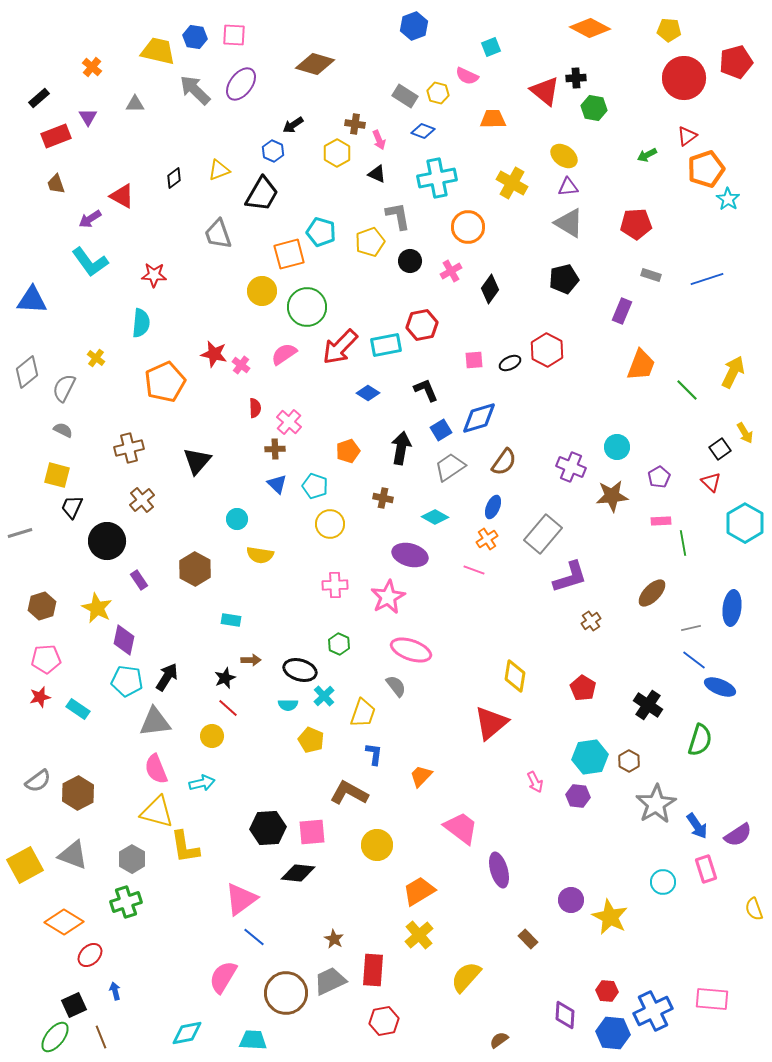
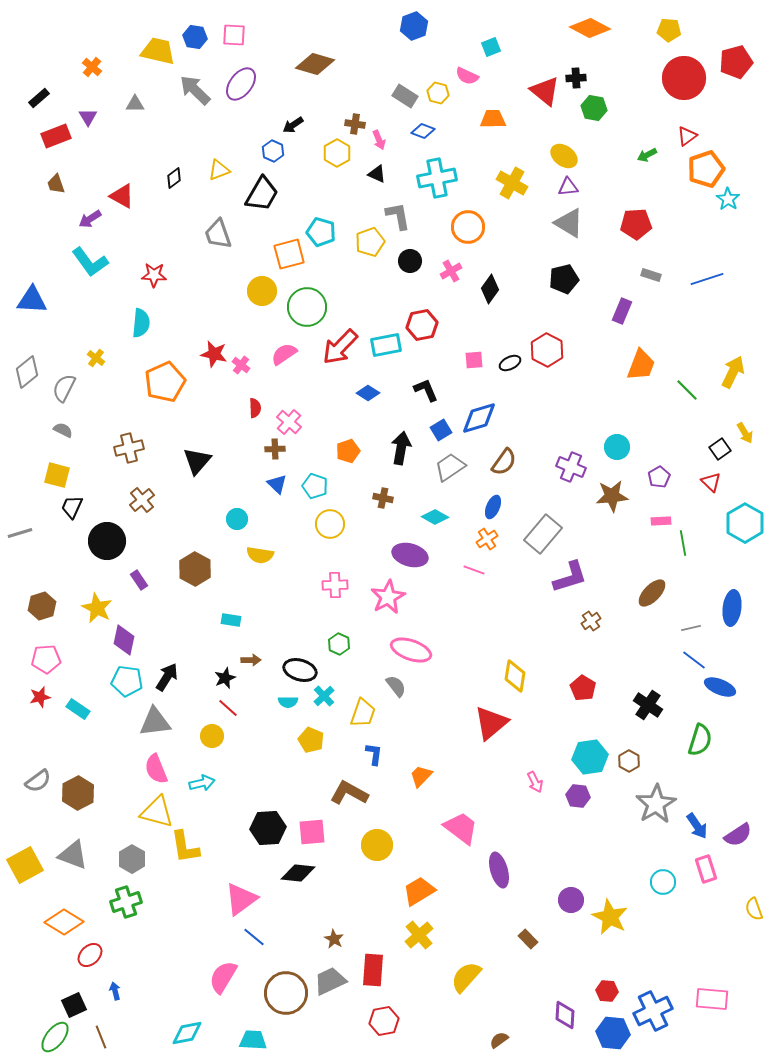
cyan semicircle at (288, 705): moved 3 px up
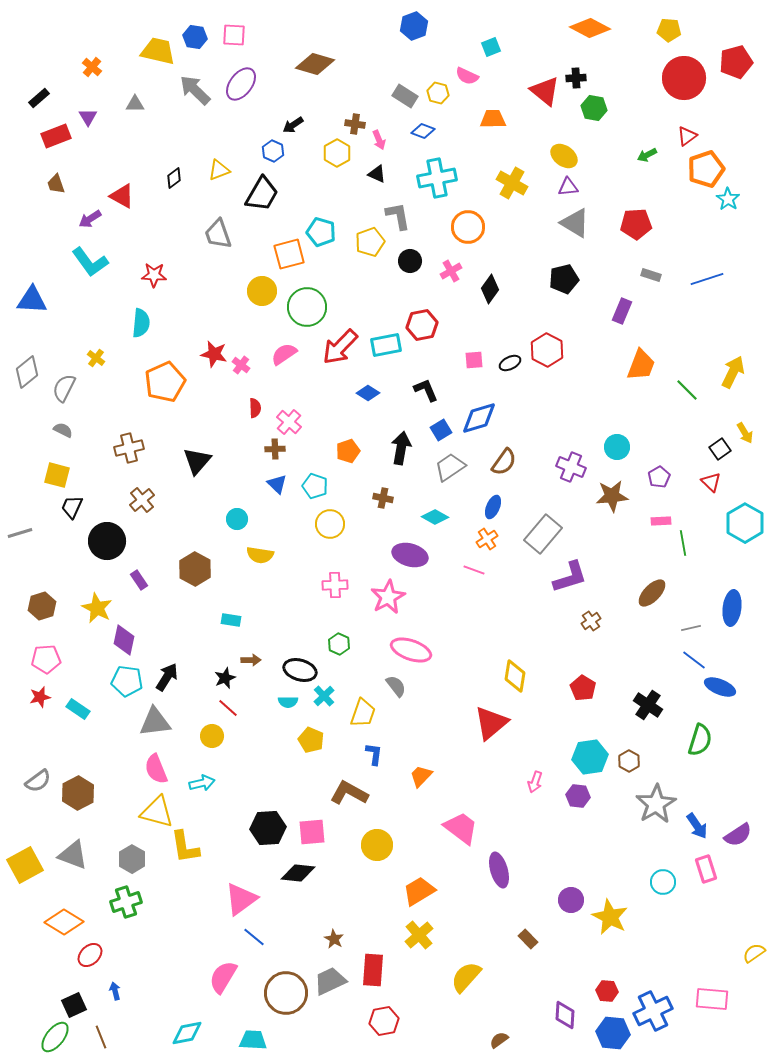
gray triangle at (569, 223): moved 6 px right
pink arrow at (535, 782): rotated 45 degrees clockwise
yellow semicircle at (754, 909): moved 44 px down; rotated 75 degrees clockwise
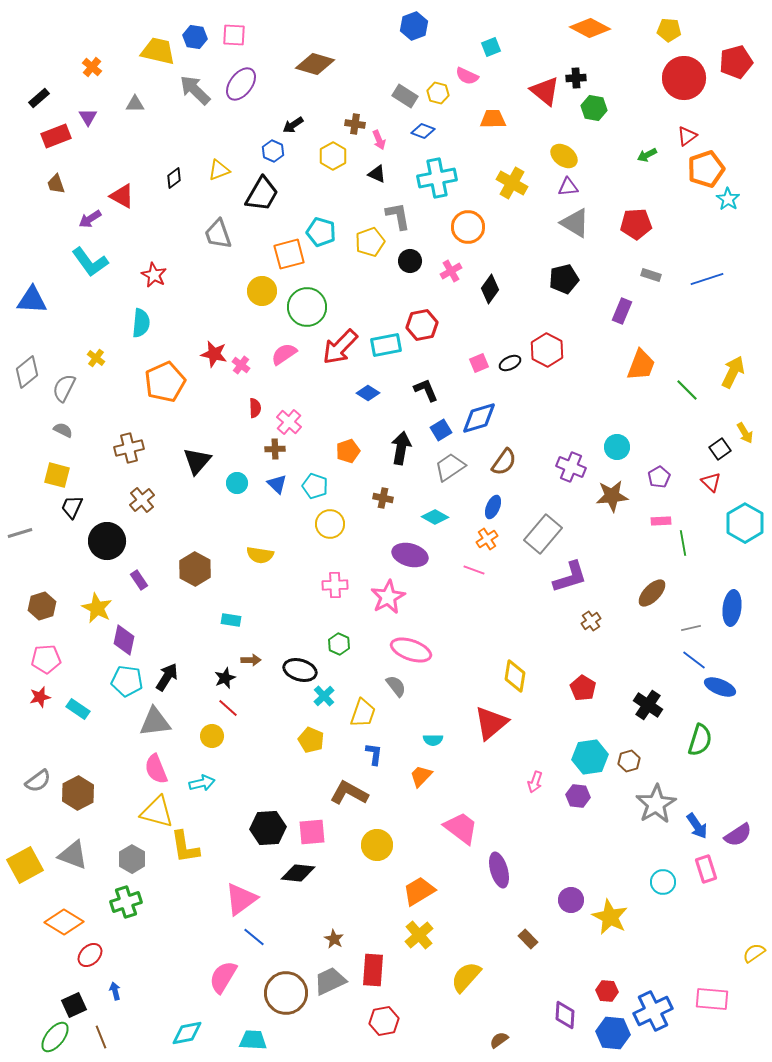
yellow hexagon at (337, 153): moved 4 px left, 3 px down
red star at (154, 275): rotated 25 degrees clockwise
pink square at (474, 360): moved 5 px right, 3 px down; rotated 18 degrees counterclockwise
cyan circle at (237, 519): moved 36 px up
cyan semicircle at (288, 702): moved 145 px right, 38 px down
brown hexagon at (629, 761): rotated 15 degrees clockwise
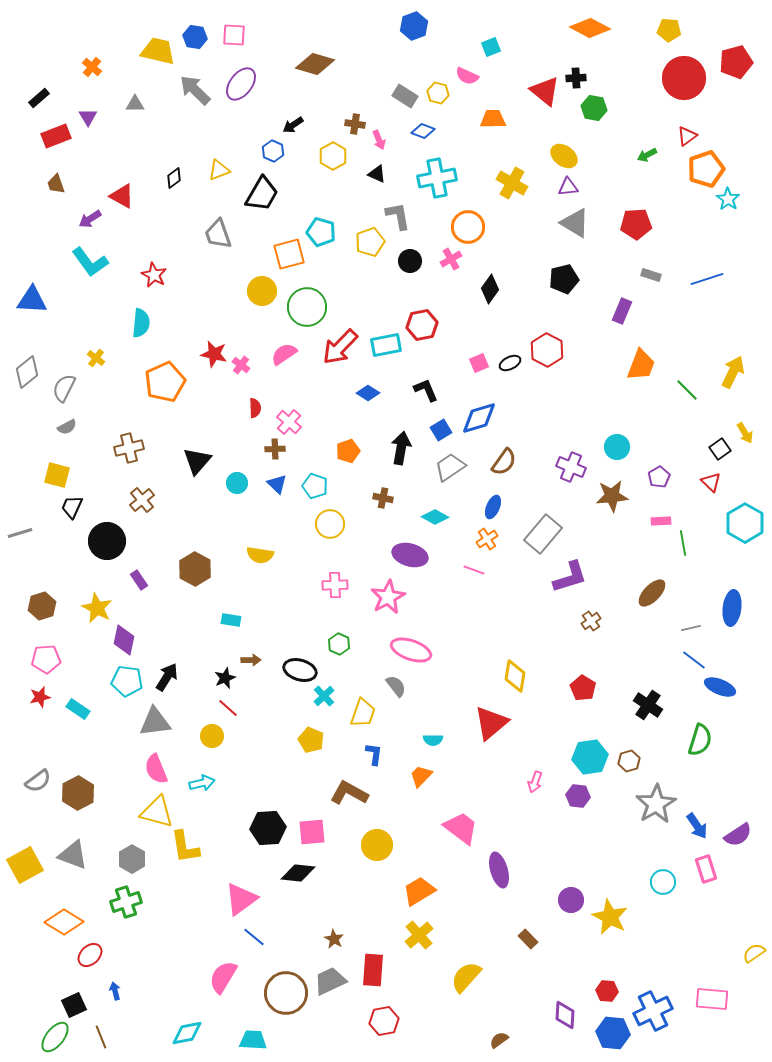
pink cross at (451, 271): moved 12 px up
gray semicircle at (63, 430): moved 4 px right, 3 px up; rotated 126 degrees clockwise
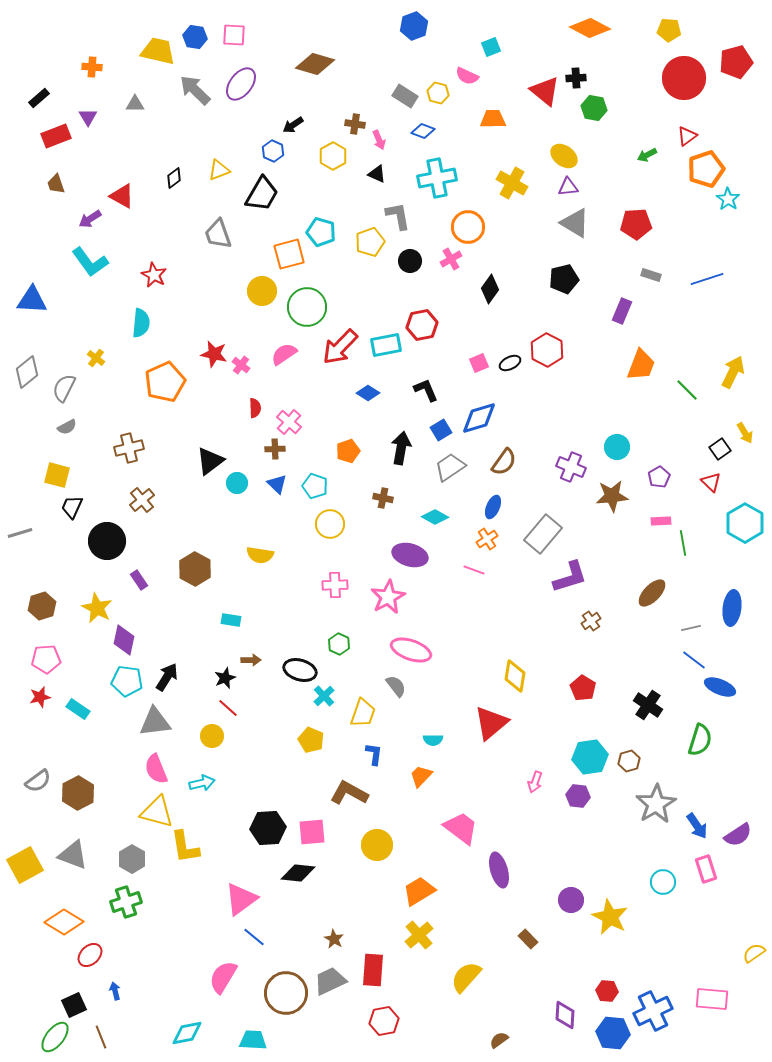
orange cross at (92, 67): rotated 36 degrees counterclockwise
black triangle at (197, 461): moved 13 px right; rotated 12 degrees clockwise
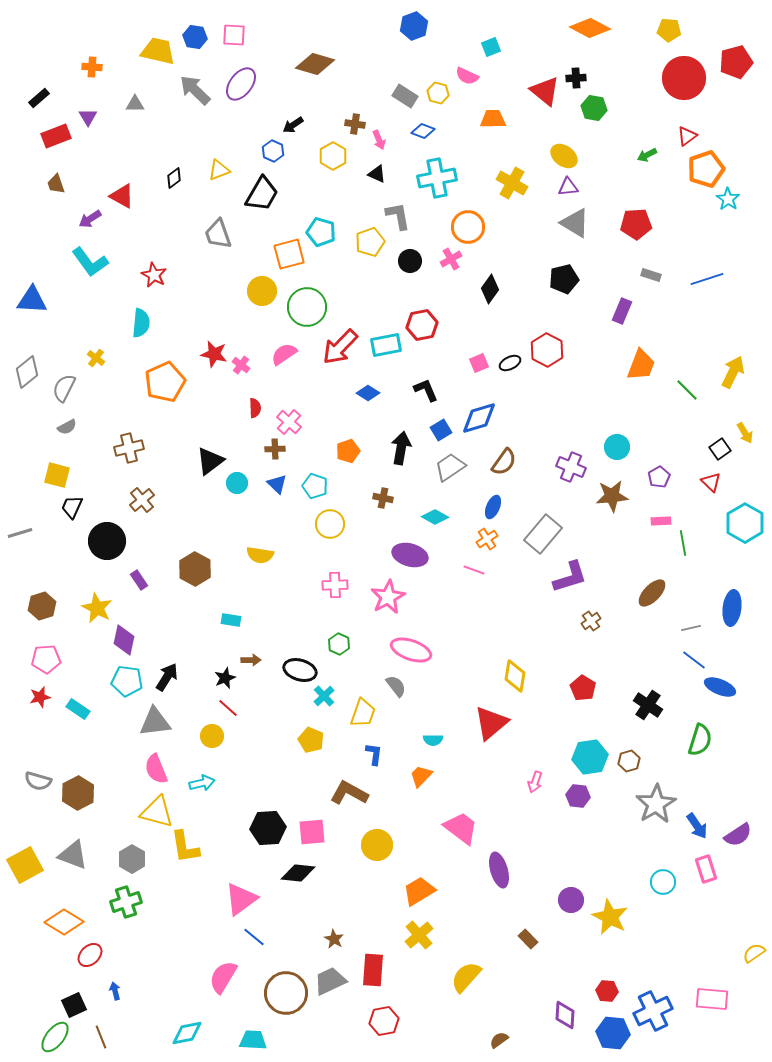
gray semicircle at (38, 781): rotated 52 degrees clockwise
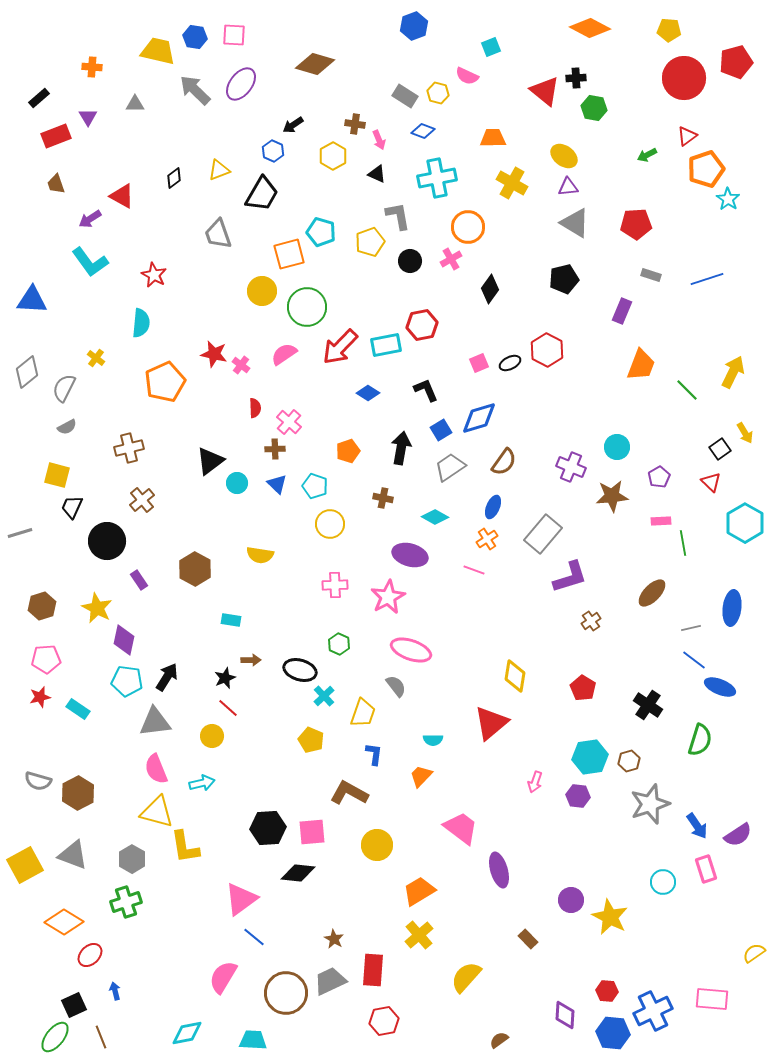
orange trapezoid at (493, 119): moved 19 px down
gray star at (656, 804): moved 6 px left; rotated 12 degrees clockwise
